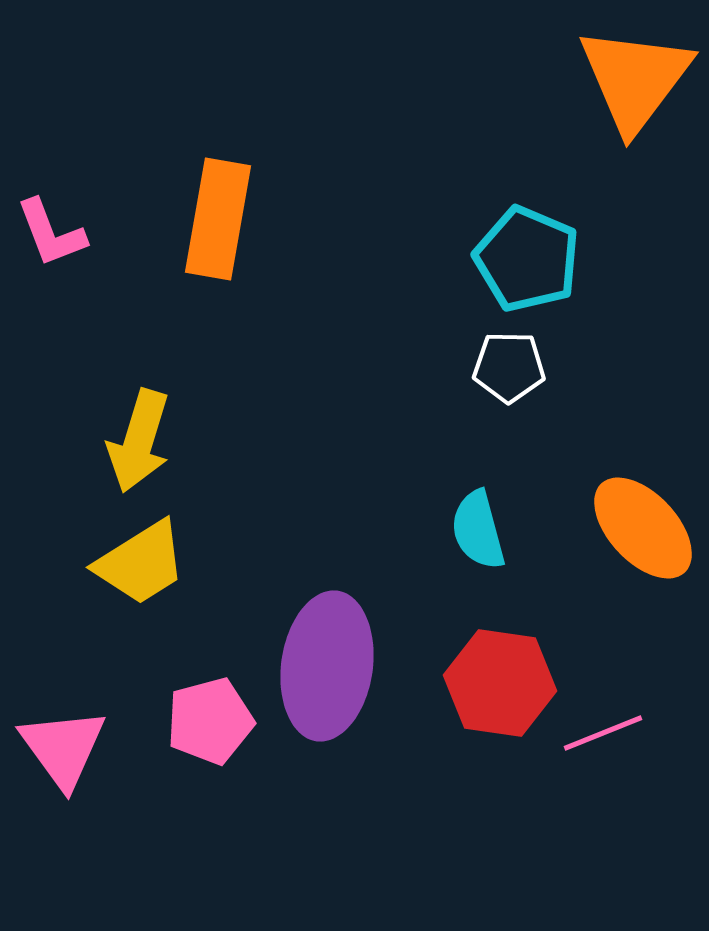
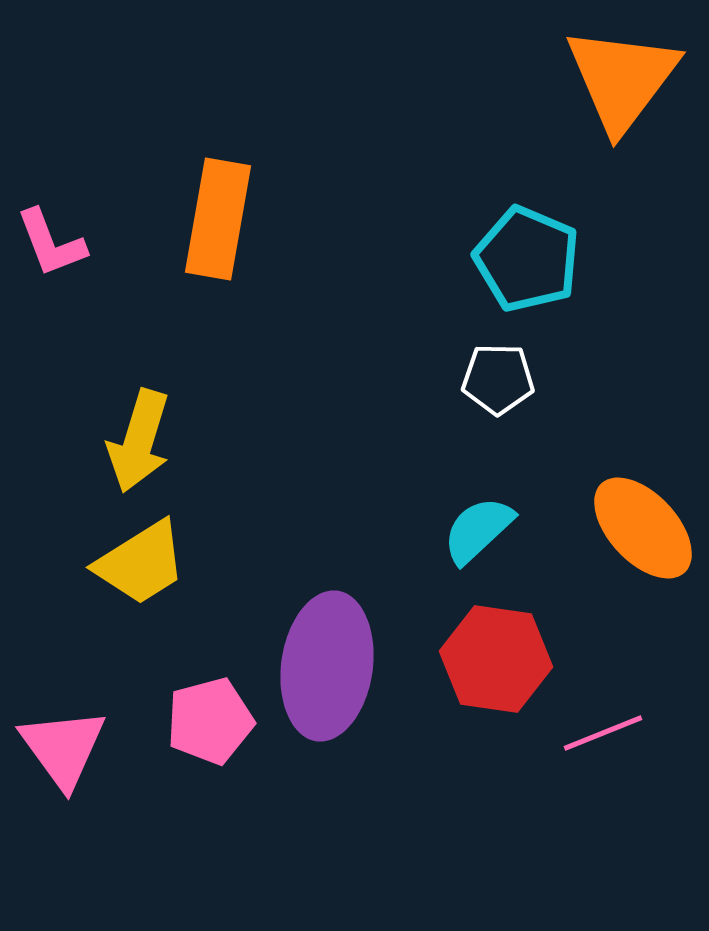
orange triangle: moved 13 px left
pink L-shape: moved 10 px down
white pentagon: moved 11 px left, 12 px down
cyan semicircle: rotated 62 degrees clockwise
red hexagon: moved 4 px left, 24 px up
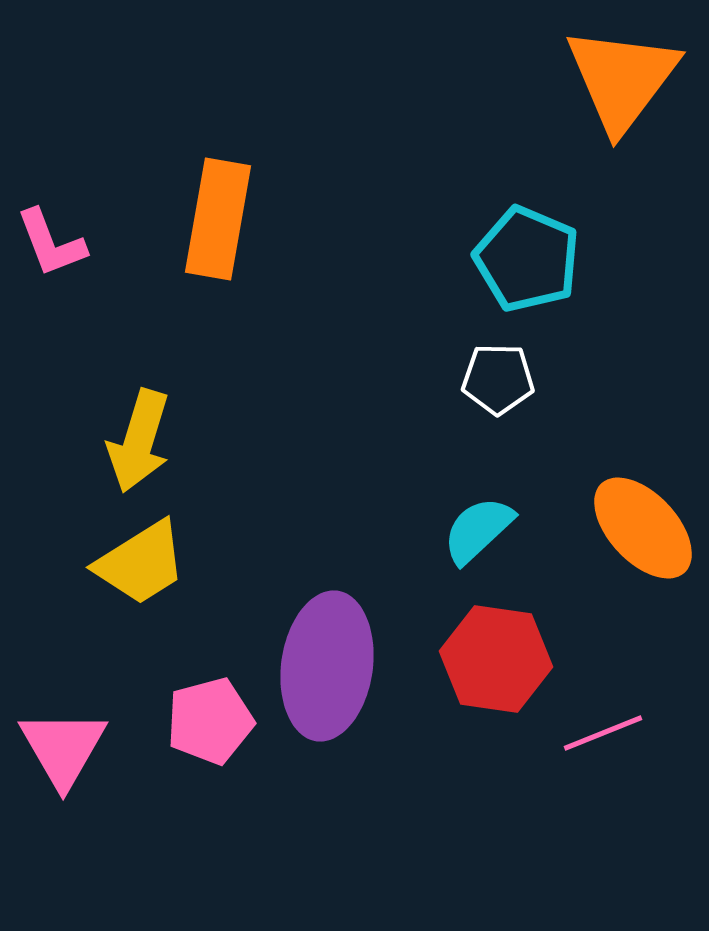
pink triangle: rotated 6 degrees clockwise
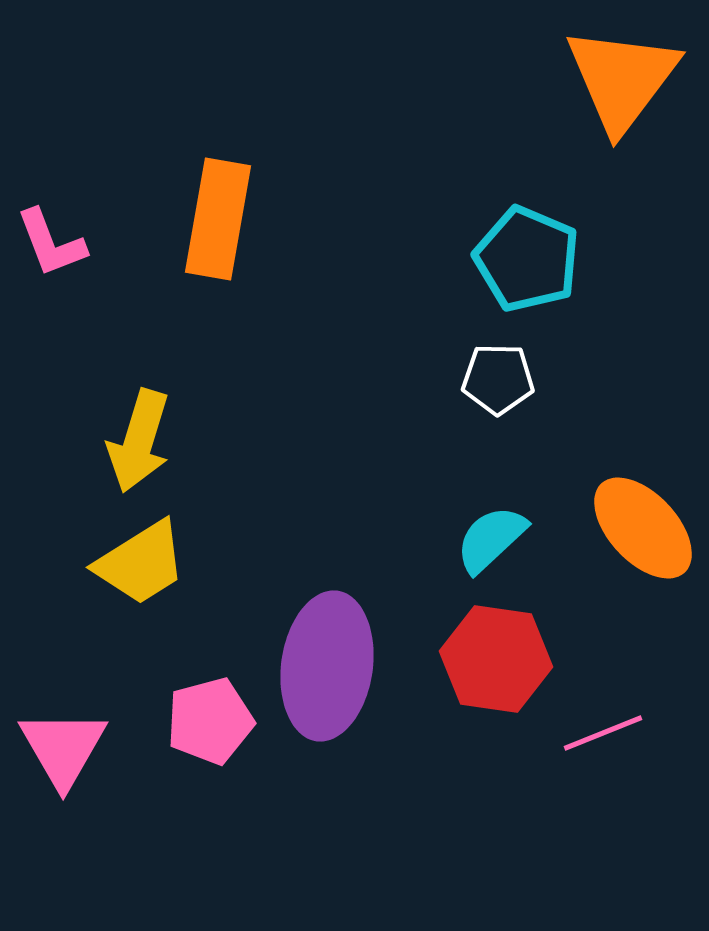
cyan semicircle: moved 13 px right, 9 px down
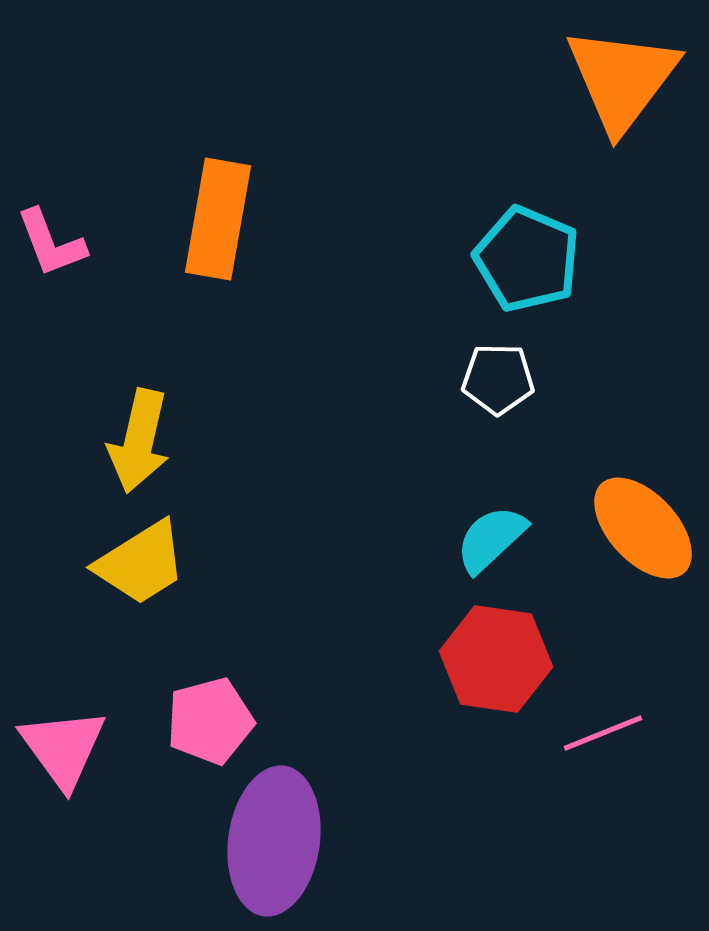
yellow arrow: rotated 4 degrees counterclockwise
purple ellipse: moved 53 px left, 175 px down
pink triangle: rotated 6 degrees counterclockwise
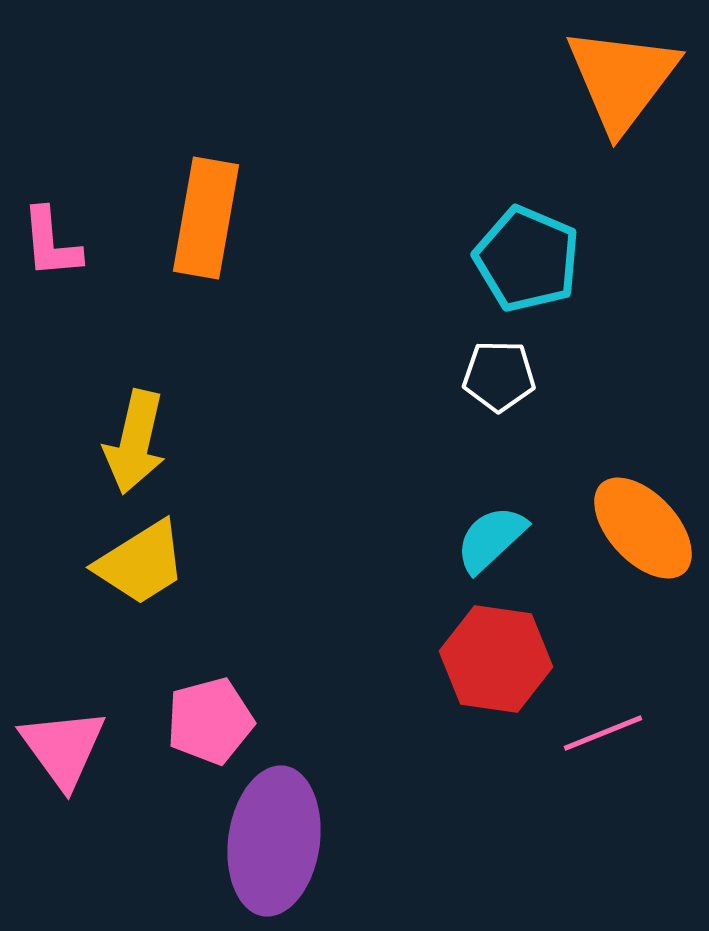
orange rectangle: moved 12 px left, 1 px up
pink L-shape: rotated 16 degrees clockwise
white pentagon: moved 1 px right, 3 px up
yellow arrow: moved 4 px left, 1 px down
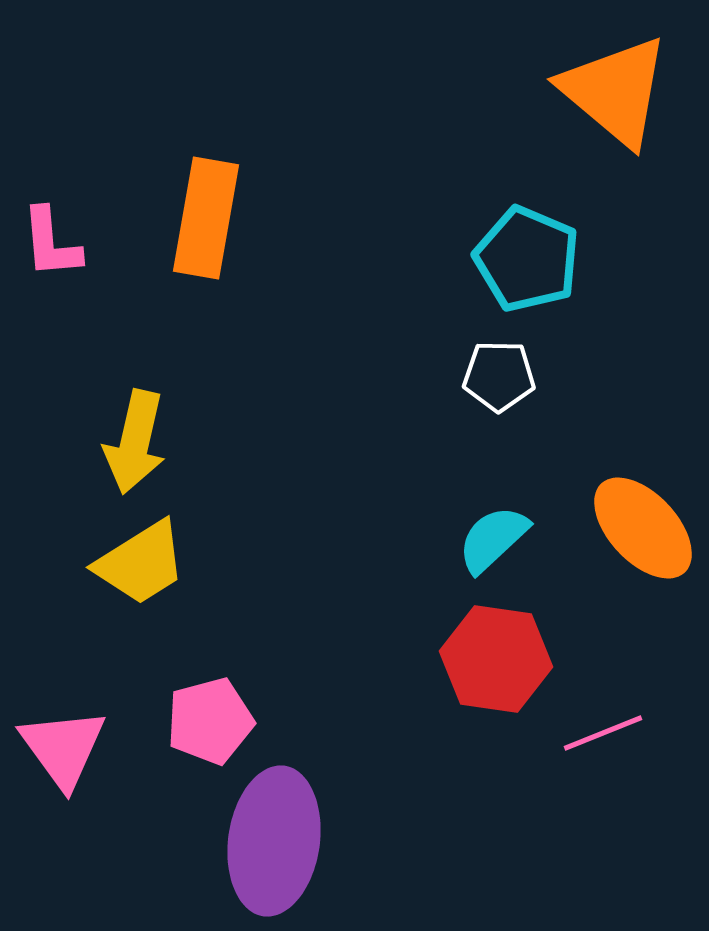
orange triangle: moved 7 px left, 12 px down; rotated 27 degrees counterclockwise
cyan semicircle: moved 2 px right
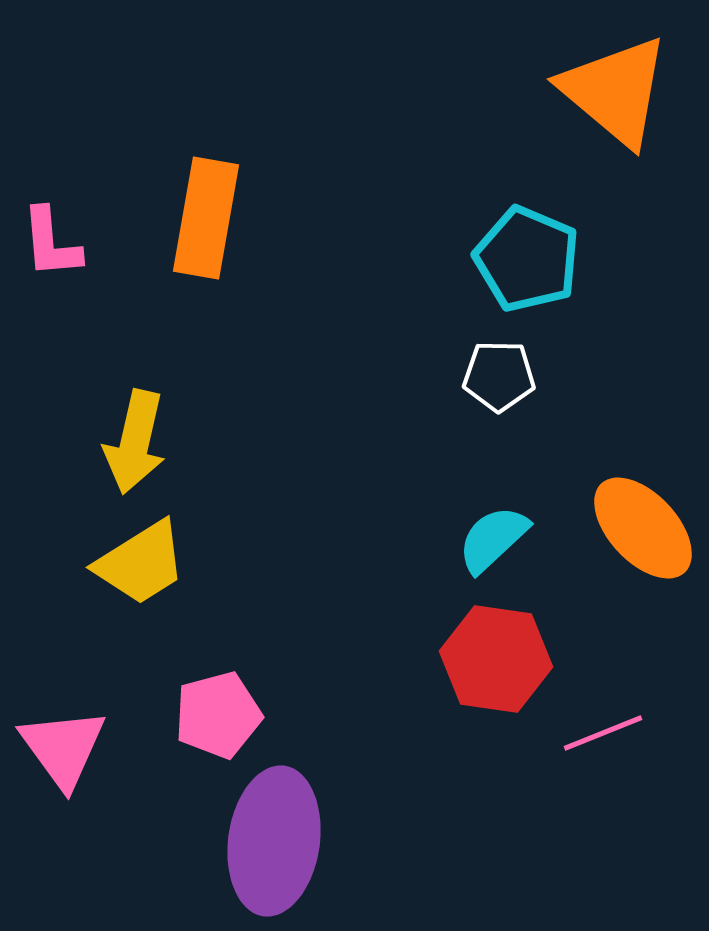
pink pentagon: moved 8 px right, 6 px up
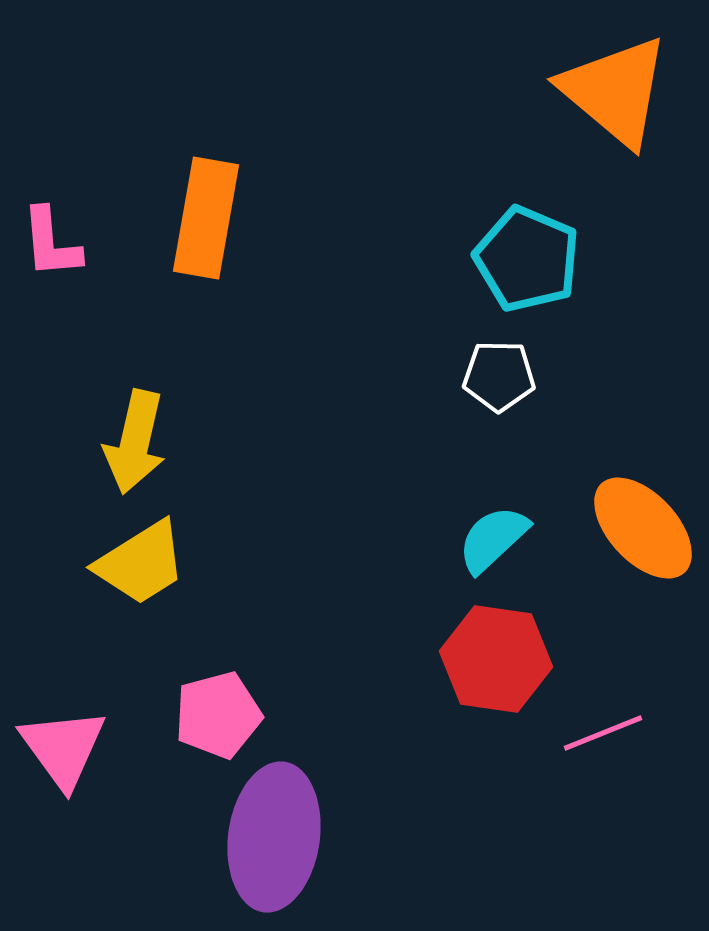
purple ellipse: moved 4 px up
